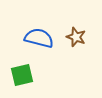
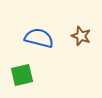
brown star: moved 5 px right, 1 px up
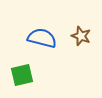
blue semicircle: moved 3 px right
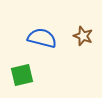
brown star: moved 2 px right
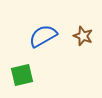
blue semicircle: moved 1 px right, 2 px up; rotated 44 degrees counterclockwise
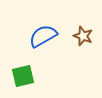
green square: moved 1 px right, 1 px down
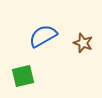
brown star: moved 7 px down
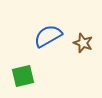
blue semicircle: moved 5 px right
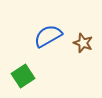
green square: rotated 20 degrees counterclockwise
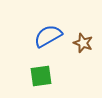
green square: moved 18 px right; rotated 25 degrees clockwise
